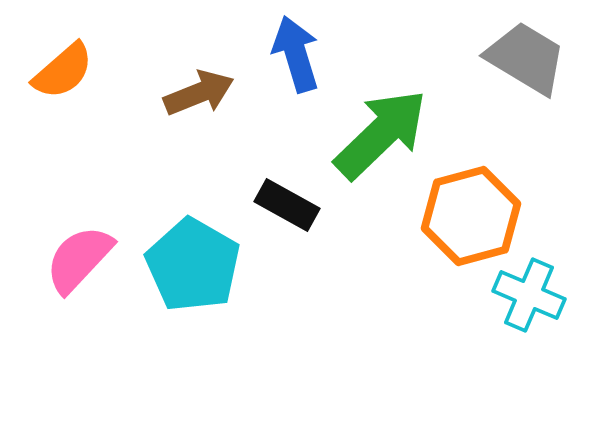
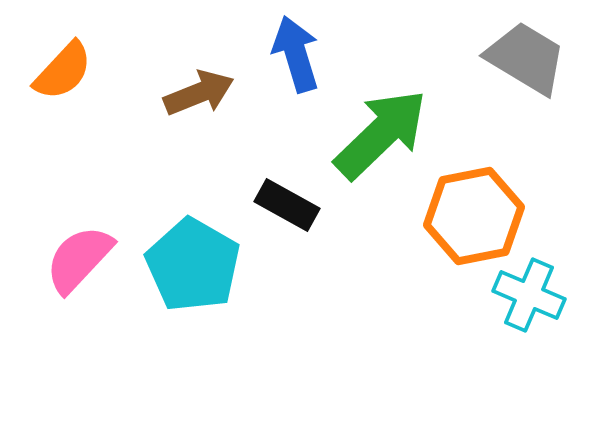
orange semicircle: rotated 6 degrees counterclockwise
orange hexagon: moved 3 px right; rotated 4 degrees clockwise
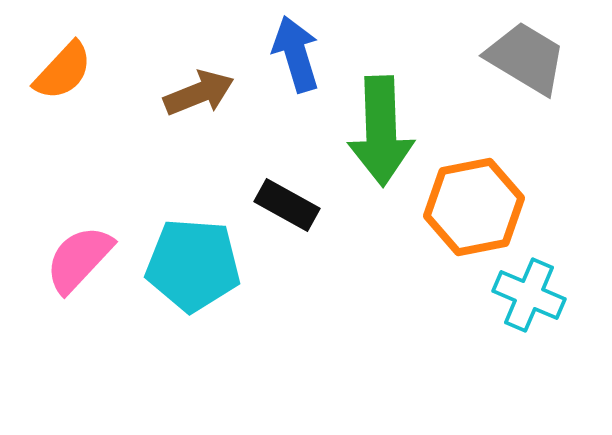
green arrow: moved 3 px up; rotated 132 degrees clockwise
orange hexagon: moved 9 px up
cyan pentagon: rotated 26 degrees counterclockwise
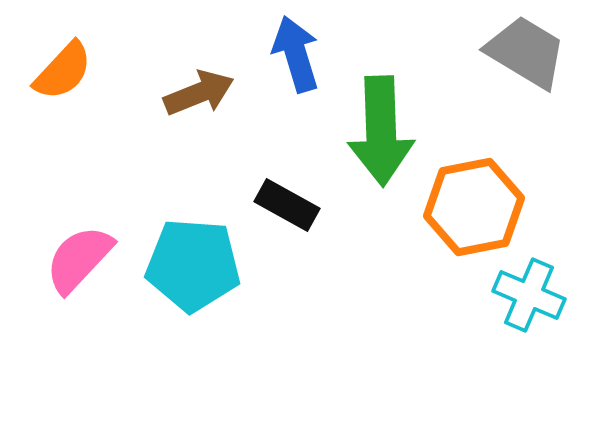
gray trapezoid: moved 6 px up
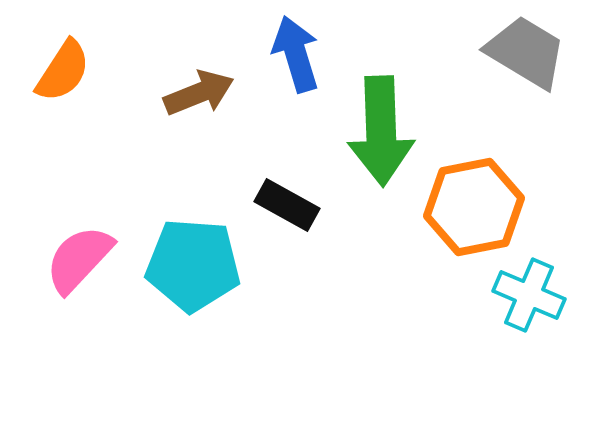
orange semicircle: rotated 10 degrees counterclockwise
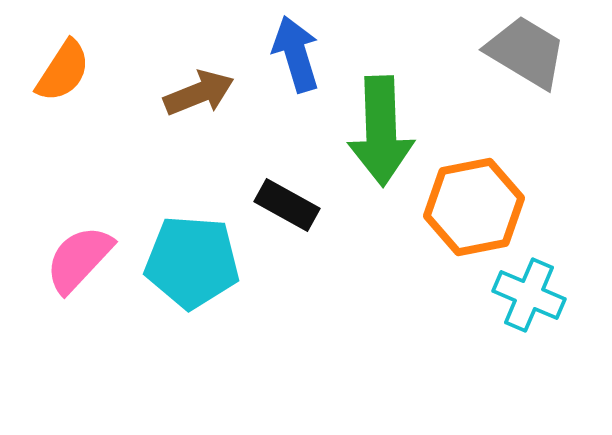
cyan pentagon: moved 1 px left, 3 px up
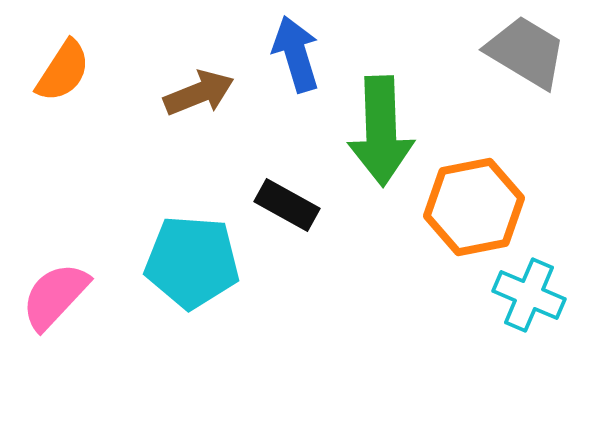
pink semicircle: moved 24 px left, 37 px down
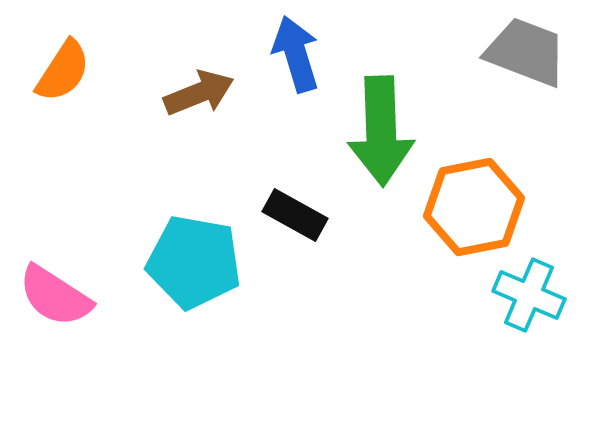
gray trapezoid: rotated 10 degrees counterclockwise
black rectangle: moved 8 px right, 10 px down
cyan pentagon: moved 2 px right; rotated 6 degrees clockwise
pink semicircle: rotated 100 degrees counterclockwise
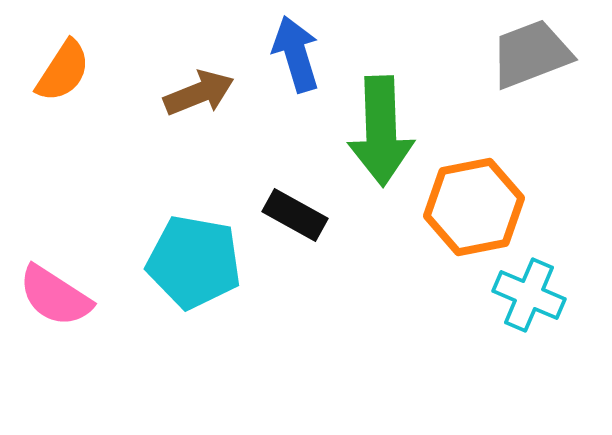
gray trapezoid: moved 5 px right, 2 px down; rotated 42 degrees counterclockwise
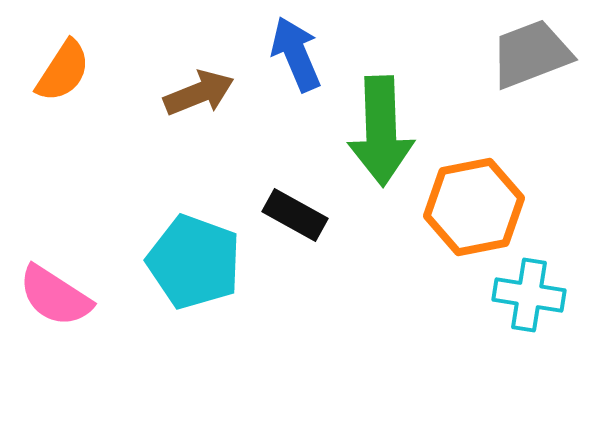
blue arrow: rotated 6 degrees counterclockwise
cyan pentagon: rotated 10 degrees clockwise
cyan cross: rotated 14 degrees counterclockwise
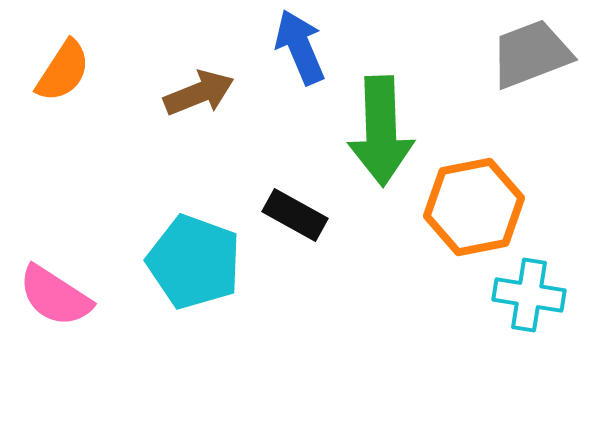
blue arrow: moved 4 px right, 7 px up
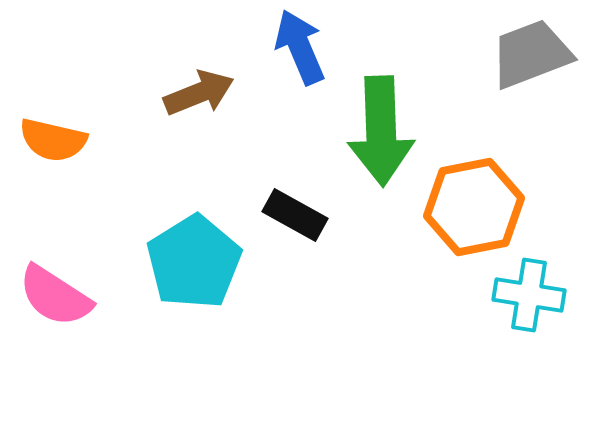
orange semicircle: moved 10 px left, 69 px down; rotated 70 degrees clockwise
cyan pentagon: rotated 20 degrees clockwise
